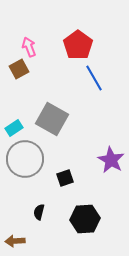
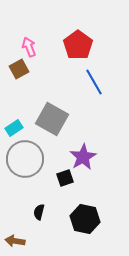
blue line: moved 4 px down
purple star: moved 28 px left, 3 px up; rotated 12 degrees clockwise
black hexagon: rotated 16 degrees clockwise
brown arrow: rotated 12 degrees clockwise
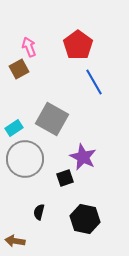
purple star: rotated 16 degrees counterclockwise
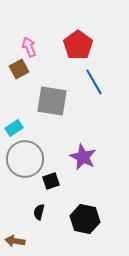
gray square: moved 18 px up; rotated 20 degrees counterclockwise
black square: moved 14 px left, 3 px down
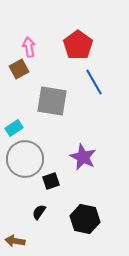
pink arrow: rotated 12 degrees clockwise
black semicircle: rotated 21 degrees clockwise
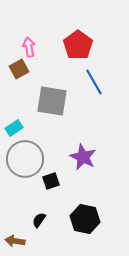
black semicircle: moved 8 px down
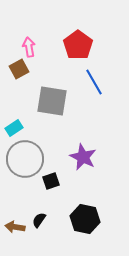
brown arrow: moved 14 px up
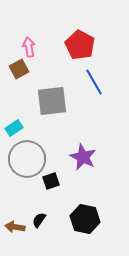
red pentagon: moved 2 px right; rotated 8 degrees counterclockwise
gray square: rotated 16 degrees counterclockwise
gray circle: moved 2 px right
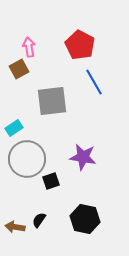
purple star: rotated 16 degrees counterclockwise
